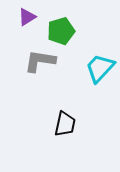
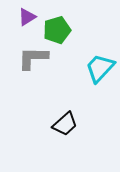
green pentagon: moved 4 px left, 1 px up
gray L-shape: moved 7 px left, 3 px up; rotated 8 degrees counterclockwise
black trapezoid: rotated 36 degrees clockwise
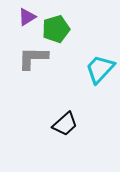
green pentagon: moved 1 px left, 1 px up
cyan trapezoid: moved 1 px down
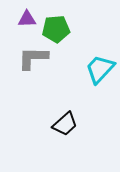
purple triangle: moved 2 px down; rotated 30 degrees clockwise
green pentagon: rotated 12 degrees clockwise
